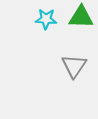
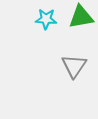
green triangle: rotated 12 degrees counterclockwise
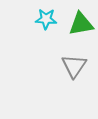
green triangle: moved 7 px down
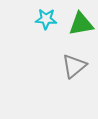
gray triangle: rotated 16 degrees clockwise
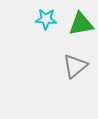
gray triangle: moved 1 px right
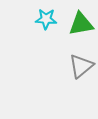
gray triangle: moved 6 px right
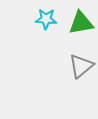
green triangle: moved 1 px up
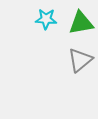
gray triangle: moved 1 px left, 6 px up
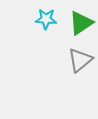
green triangle: rotated 24 degrees counterclockwise
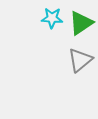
cyan star: moved 6 px right, 1 px up
